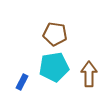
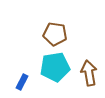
cyan pentagon: moved 1 px right
brown arrow: moved 1 px up; rotated 10 degrees counterclockwise
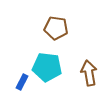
brown pentagon: moved 1 px right, 6 px up
cyan pentagon: moved 8 px left; rotated 16 degrees clockwise
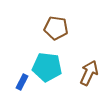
brown arrow: rotated 35 degrees clockwise
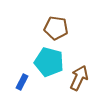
cyan pentagon: moved 2 px right, 5 px up; rotated 8 degrees clockwise
brown arrow: moved 10 px left, 5 px down
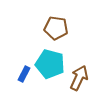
cyan pentagon: moved 1 px right, 2 px down
blue rectangle: moved 2 px right, 8 px up
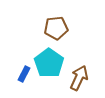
brown pentagon: rotated 15 degrees counterclockwise
cyan pentagon: moved 1 px left, 1 px up; rotated 20 degrees clockwise
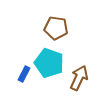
brown pentagon: rotated 15 degrees clockwise
cyan pentagon: rotated 16 degrees counterclockwise
